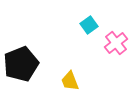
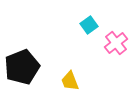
black pentagon: moved 1 px right, 3 px down
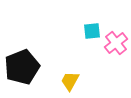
cyan square: moved 3 px right, 6 px down; rotated 30 degrees clockwise
yellow trapezoid: rotated 50 degrees clockwise
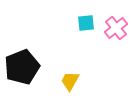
cyan square: moved 6 px left, 8 px up
pink cross: moved 15 px up
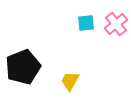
pink cross: moved 4 px up
black pentagon: moved 1 px right
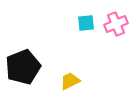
pink cross: rotated 15 degrees clockwise
yellow trapezoid: rotated 35 degrees clockwise
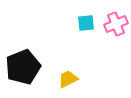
yellow trapezoid: moved 2 px left, 2 px up
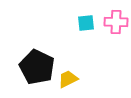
pink cross: moved 2 px up; rotated 25 degrees clockwise
black pentagon: moved 14 px right; rotated 24 degrees counterclockwise
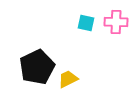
cyan square: rotated 18 degrees clockwise
black pentagon: rotated 20 degrees clockwise
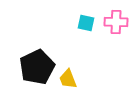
yellow trapezoid: rotated 85 degrees counterclockwise
